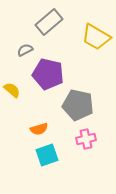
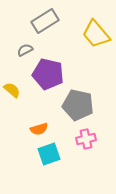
gray rectangle: moved 4 px left, 1 px up; rotated 8 degrees clockwise
yellow trapezoid: moved 3 px up; rotated 20 degrees clockwise
cyan square: moved 2 px right, 1 px up
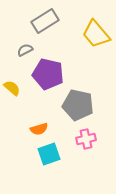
yellow semicircle: moved 2 px up
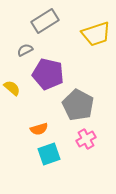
yellow trapezoid: rotated 68 degrees counterclockwise
gray pentagon: rotated 16 degrees clockwise
pink cross: rotated 18 degrees counterclockwise
